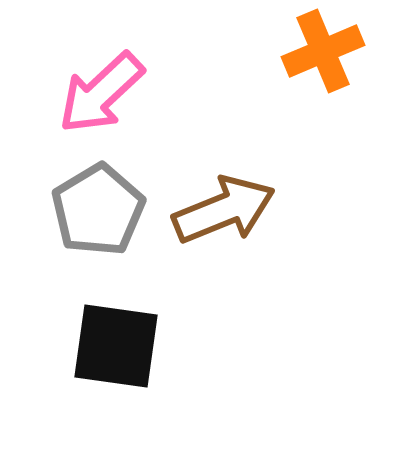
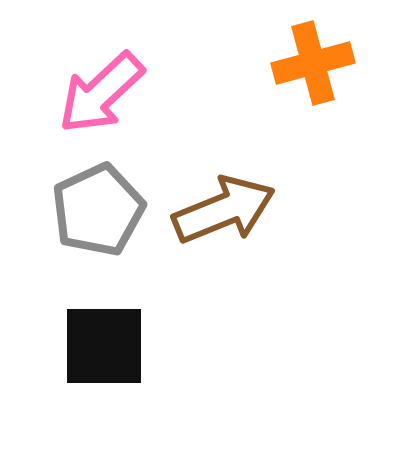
orange cross: moved 10 px left, 12 px down; rotated 8 degrees clockwise
gray pentagon: rotated 6 degrees clockwise
black square: moved 12 px left; rotated 8 degrees counterclockwise
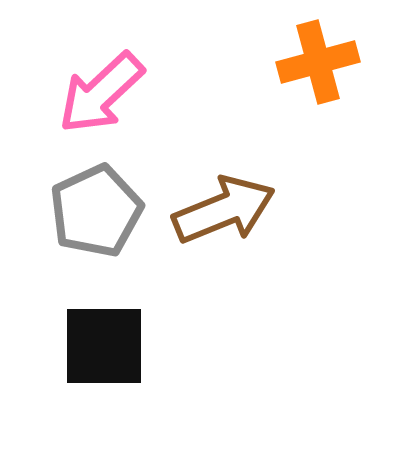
orange cross: moved 5 px right, 1 px up
gray pentagon: moved 2 px left, 1 px down
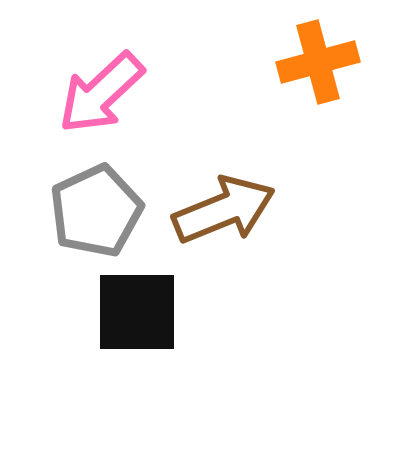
black square: moved 33 px right, 34 px up
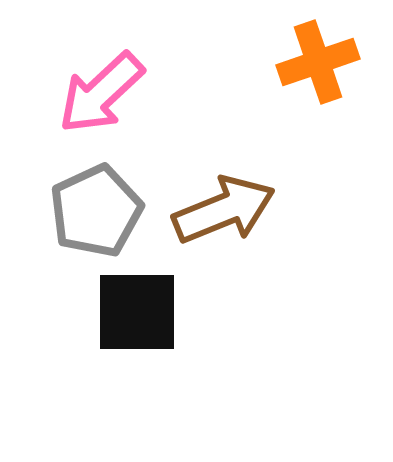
orange cross: rotated 4 degrees counterclockwise
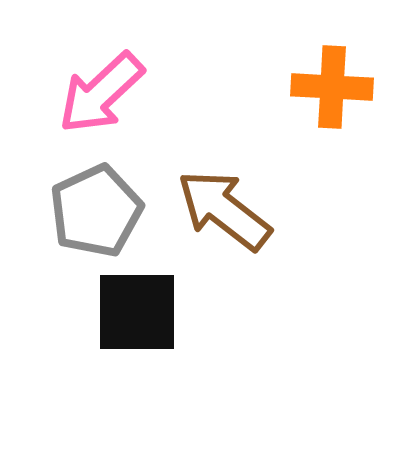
orange cross: moved 14 px right, 25 px down; rotated 22 degrees clockwise
brown arrow: rotated 120 degrees counterclockwise
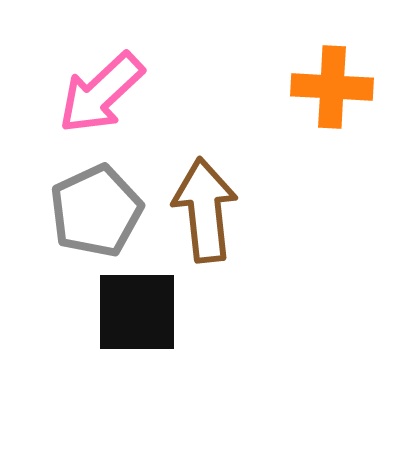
brown arrow: moved 19 px left; rotated 46 degrees clockwise
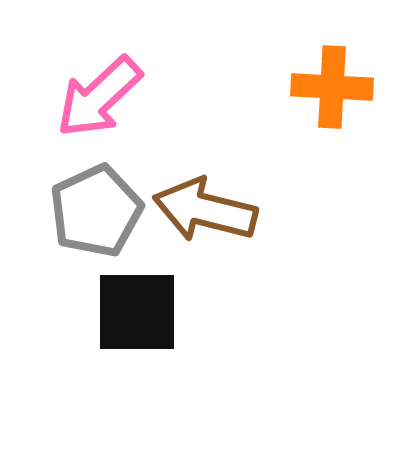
pink arrow: moved 2 px left, 4 px down
brown arrow: rotated 70 degrees counterclockwise
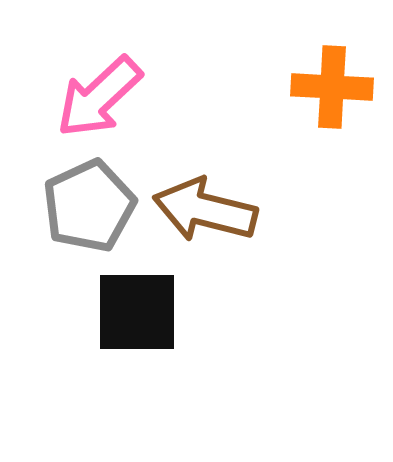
gray pentagon: moved 7 px left, 5 px up
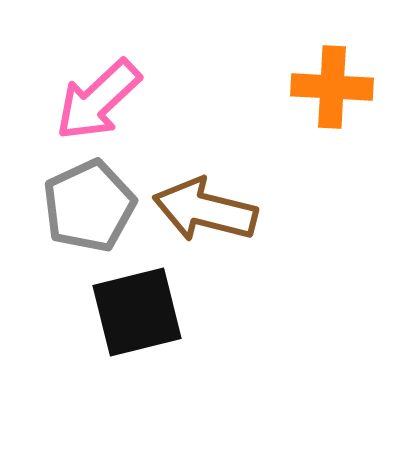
pink arrow: moved 1 px left, 3 px down
black square: rotated 14 degrees counterclockwise
